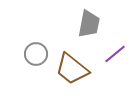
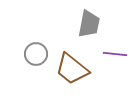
purple line: rotated 45 degrees clockwise
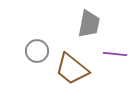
gray circle: moved 1 px right, 3 px up
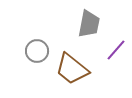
purple line: moved 1 px right, 4 px up; rotated 55 degrees counterclockwise
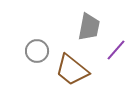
gray trapezoid: moved 3 px down
brown trapezoid: moved 1 px down
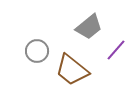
gray trapezoid: rotated 40 degrees clockwise
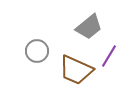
purple line: moved 7 px left, 6 px down; rotated 10 degrees counterclockwise
brown trapezoid: moved 4 px right; rotated 15 degrees counterclockwise
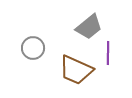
gray circle: moved 4 px left, 3 px up
purple line: moved 1 px left, 3 px up; rotated 30 degrees counterclockwise
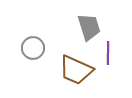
gray trapezoid: rotated 68 degrees counterclockwise
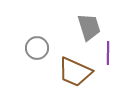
gray circle: moved 4 px right
brown trapezoid: moved 1 px left, 2 px down
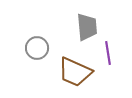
gray trapezoid: moved 2 px left; rotated 12 degrees clockwise
purple line: rotated 10 degrees counterclockwise
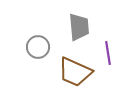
gray trapezoid: moved 8 px left
gray circle: moved 1 px right, 1 px up
